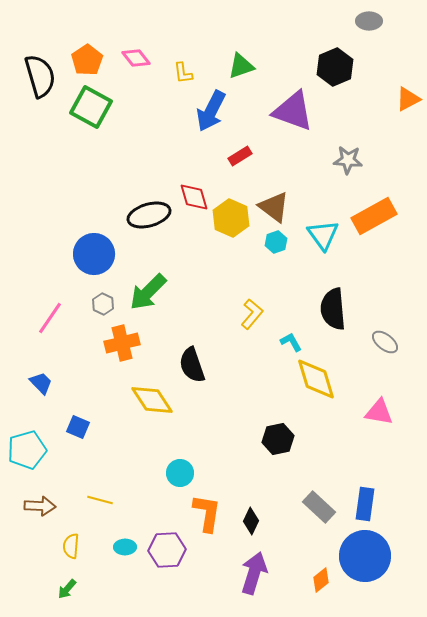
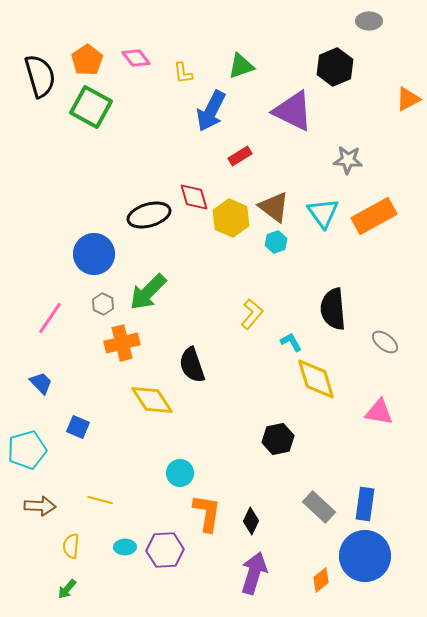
purple triangle at (293, 111): rotated 6 degrees clockwise
cyan triangle at (323, 235): moved 22 px up
purple hexagon at (167, 550): moved 2 px left
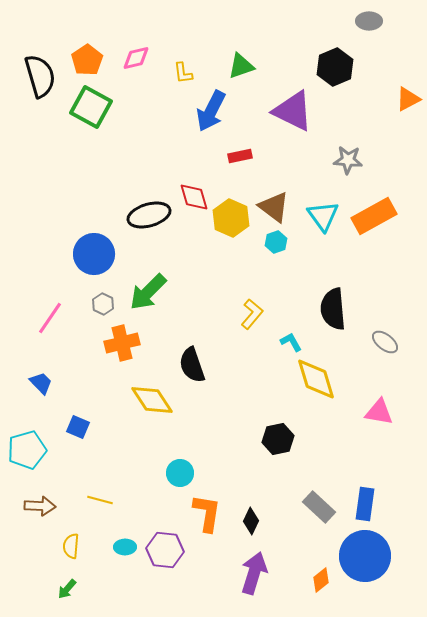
pink diamond at (136, 58): rotated 64 degrees counterclockwise
red rectangle at (240, 156): rotated 20 degrees clockwise
cyan triangle at (323, 213): moved 3 px down
purple hexagon at (165, 550): rotated 9 degrees clockwise
